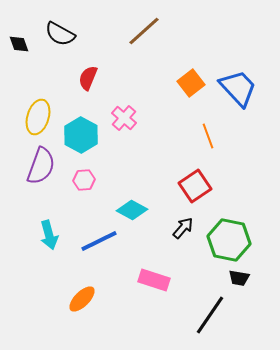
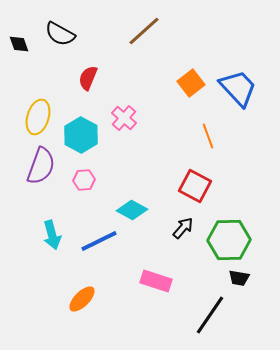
red square: rotated 28 degrees counterclockwise
cyan arrow: moved 3 px right
green hexagon: rotated 12 degrees counterclockwise
pink rectangle: moved 2 px right, 1 px down
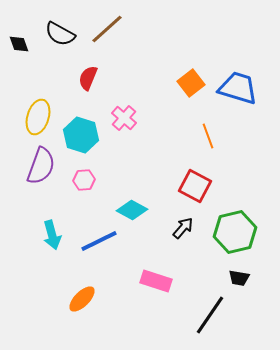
brown line: moved 37 px left, 2 px up
blue trapezoid: rotated 30 degrees counterclockwise
cyan hexagon: rotated 12 degrees counterclockwise
green hexagon: moved 6 px right, 8 px up; rotated 12 degrees counterclockwise
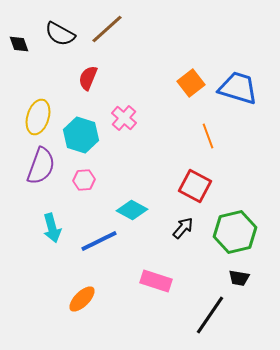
cyan arrow: moved 7 px up
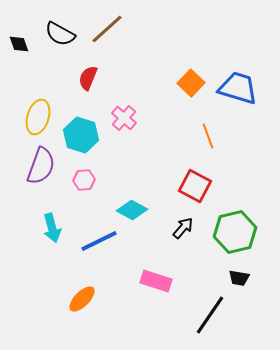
orange square: rotated 8 degrees counterclockwise
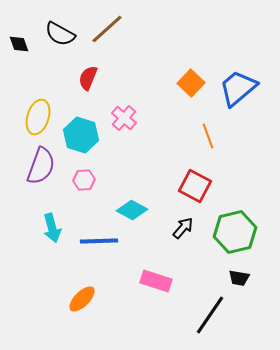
blue trapezoid: rotated 57 degrees counterclockwise
blue line: rotated 24 degrees clockwise
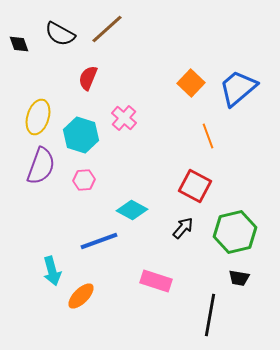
cyan arrow: moved 43 px down
blue line: rotated 18 degrees counterclockwise
orange ellipse: moved 1 px left, 3 px up
black line: rotated 24 degrees counterclockwise
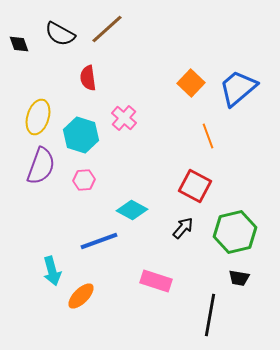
red semicircle: rotated 30 degrees counterclockwise
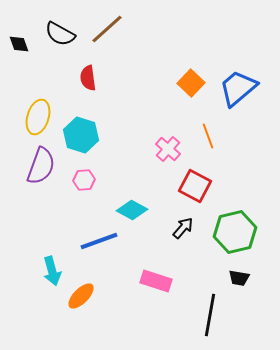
pink cross: moved 44 px right, 31 px down
